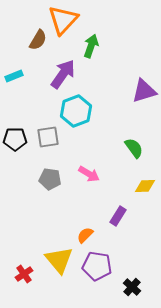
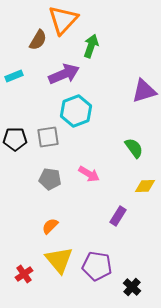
purple arrow: moved 1 px right; rotated 32 degrees clockwise
orange semicircle: moved 35 px left, 9 px up
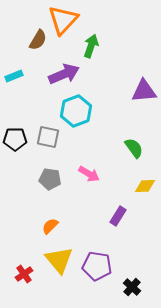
purple triangle: rotated 12 degrees clockwise
gray square: rotated 20 degrees clockwise
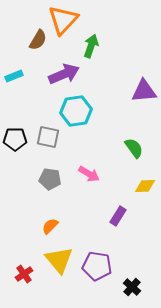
cyan hexagon: rotated 12 degrees clockwise
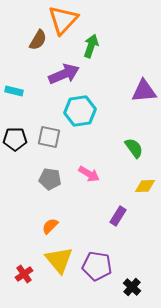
cyan rectangle: moved 15 px down; rotated 36 degrees clockwise
cyan hexagon: moved 4 px right
gray square: moved 1 px right
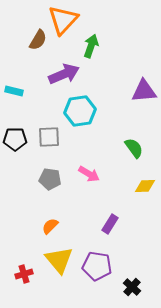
gray square: rotated 15 degrees counterclockwise
purple rectangle: moved 8 px left, 8 px down
red cross: rotated 18 degrees clockwise
